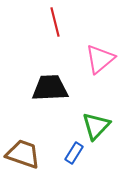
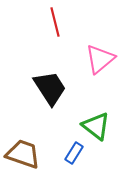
black trapezoid: rotated 60 degrees clockwise
green triangle: rotated 36 degrees counterclockwise
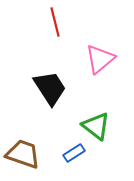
blue rectangle: rotated 25 degrees clockwise
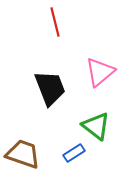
pink triangle: moved 13 px down
black trapezoid: rotated 12 degrees clockwise
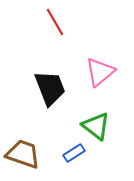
red line: rotated 16 degrees counterclockwise
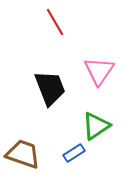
pink triangle: moved 1 px left, 1 px up; rotated 16 degrees counterclockwise
green triangle: rotated 48 degrees clockwise
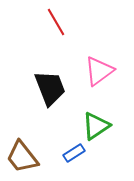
red line: moved 1 px right
pink triangle: rotated 20 degrees clockwise
brown trapezoid: moved 1 px left, 3 px down; rotated 147 degrees counterclockwise
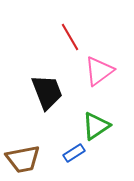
red line: moved 14 px right, 15 px down
black trapezoid: moved 3 px left, 4 px down
brown trapezoid: moved 1 px right, 2 px down; rotated 63 degrees counterclockwise
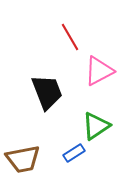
pink triangle: rotated 8 degrees clockwise
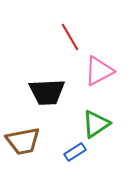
black trapezoid: rotated 108 degrees clockwise
green triangle: moved 2 px up
blue rectangle: moved 1 px right, 1 px up
brown trapezoid: moved 18 px up
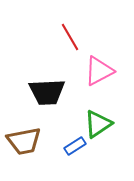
green triangle: moved 2 px right
brown trapezoid: moved 1 px right
blue rectangle: moved 6 px up
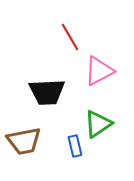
blue rectangle: rotated 70 degrees counterclockwise
